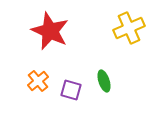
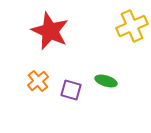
yellow cross: moved 3 px right, 2 px up
green ellipse: moved 2 px right; rotated 55 degrees counterclockwise
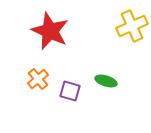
orange cross: moved 2 px up
purple square: moved 1 px left, 1 px down
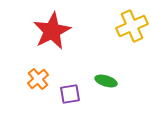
red star: moved 2 px right; rotated 21 degrees clockwise
purple square: moved 3 px down; rotated 25 degrees counterclockwise
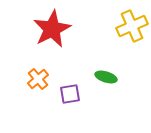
red star: moved 2 px up
green ellipse: moved 4 px up
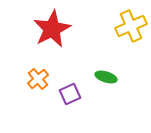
yellow cross: moved 1 px left
purple square: rotated 15 degrees counterclockwise
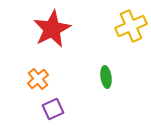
green ellipse: rotated 65 degrees clockwise
purple square: moved 17 px left, 15 px down
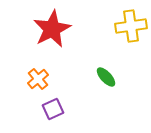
yellow cross: rotated 16 degrees clockwise
green ellipse: rotated 35 degrees counterclockwise
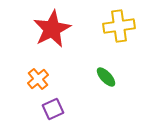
yellow cross: moved 12 px left
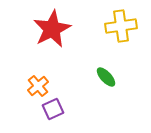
yellow cross: moved 2 px right
orange cross: moved 7 px down
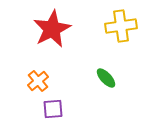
green ellipse: moved 1 px down
orange cross: moved 5 px up
purple square: rotated 20 degrees clockwise
